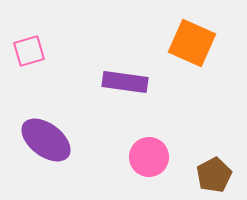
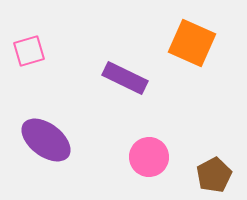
purple rectangle: moved 4 px up; rotated 18 degrees clockwise
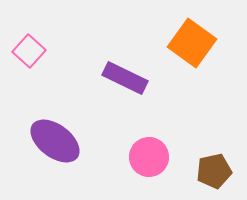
orange square: rotated 12 degrees clockwise
pink square: rotated 32 degrees counterclockwise
purple ellipse: moved 9 px right, 1 px down
brown pentagon: moved 4 px up; rotated 16 degrees clockwise
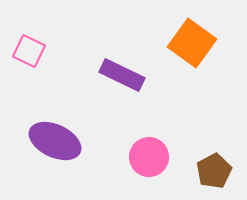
pink square: rotated 16 degrees counterclockwise
purple rectangle: moved 3 px left, 3 px up
purple ellipse: rotated 12 degrees counterclockwise
brown pentagon: rotated 16 degrees counterclockwise
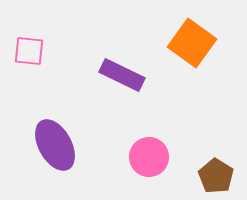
pink square: rotated 20 degrees counterclockwise
purple ellipse: moved 4 px down; rotated 36 degrees clockwise
brown pentagon: moved 2 px right, 5 px down; rotated 12 degrees counterclockwise
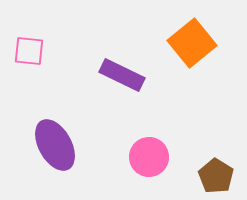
orange square: rotated 15 degrees clockwise
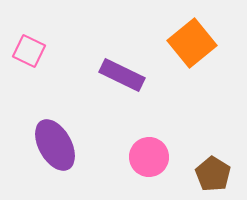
pink square: rotated 20 degrees clockwise
brown pentagon: moved 3 px left, 2 px up
